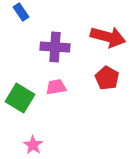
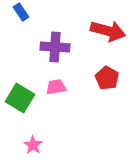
red arrow: moved 6 px up
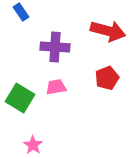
red pentagon: rotated 20 degrees clockwise
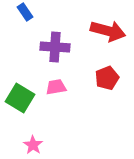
blue rectangle: moved 4 px right
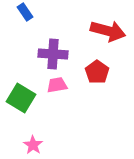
purple cross: moved 2 px left, 7 px down
red pentagon: moved 10 px left, 6 px up; rotated 15 degrees counterclockwise
pink trapezoid: moved 1 px right, 2 px up
green square: moved 1 px right
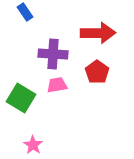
red arrow: moved 10 px left, 2 px down; rotated 16 degrees counterclockwise
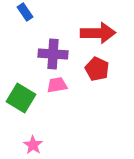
red pentagon: moved 3 px up; rotated 10 degrees counterclockwise
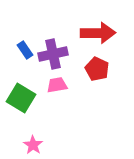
blue rectangle: moved 38 px down
purple cross: rotated 16 degrees counterclockwise
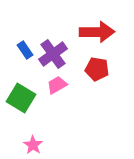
red arrow: moved 1 px left, 1 px up
purple cross: rotated 24 degrees counterclockwise
red pentagon: rotated 15 degrees counterclockwise
pink trapezoid: rotated 20 degrees counterclockwise
